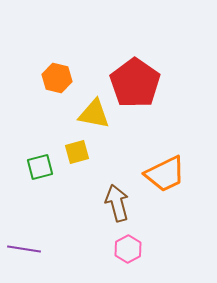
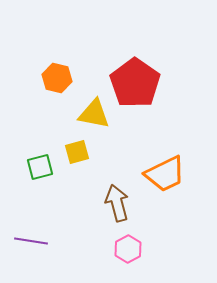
purple line: moved 7 px right, 8 px up
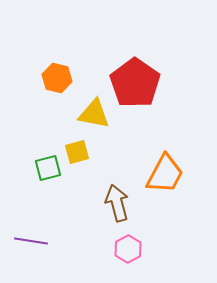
green square: moved 8 px right, 1 px down
orange trapezoid: rotated 36 degrees counterclockwise
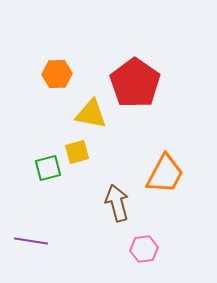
orange hexagon: moved 4 px up; rotated 16 degrees counterclockwise
yellow triangle: moved 3 px left
pink hexagon: moved 16 px right; rotated 20 degrees clockwise
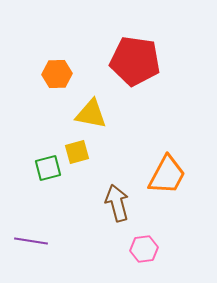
red pentagon: moved 22 px up; rotated 27 degrees counterclockwise
orange trapezoid: moved 2 px right, 1 px down
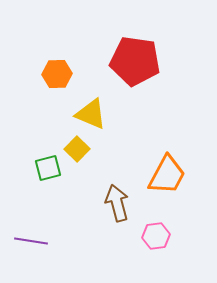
yellow triangle: rotated 12 degrees clockwise
yellow square: moved 3 px up; rotated 30 degrees counterclockwise
pink hexagon: moved 12 px right, 13 px up
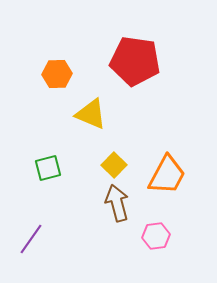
yellow square: moved 37 px right, 16 px down
purple line: moved 2 px up; rotated 64 degrees counterclockwise
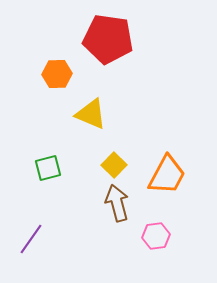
red pentagon: moved 27 px left, 22 px up
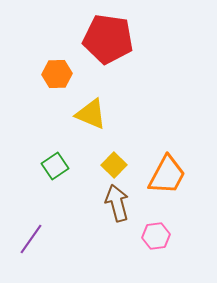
green square: moved 7 px right, 2 px up; rotated 20 degrees counterclockwise
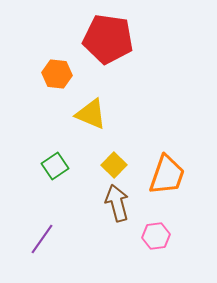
orange hexagon: rotated 8 degrees clockwise
orange trapezoid: rotated 9 degrees counterclockwise
purple line: moved 11 px right
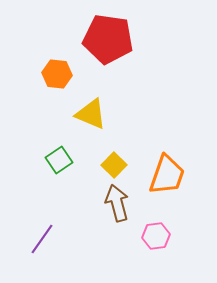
green square: moved 4 px right, 6 px up
